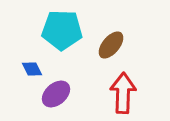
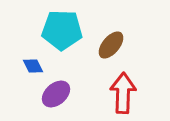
blue diamond: moved 1 px right, 3 px up
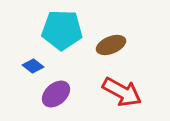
brown ellipse: rotated 28 degrees clockwise
blue diamond: rotated 25 degrees counterclockwise
red arrow: moved 1 px left, 1 px up; rotated 117 degrees clockwise
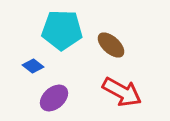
brown ellipse: rotated 64 degrees clockwise
purple ellipse: moved 2 px left, 4 px down
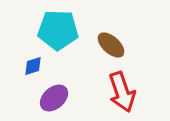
cyan pentagon: moved 4 px left
blue diamond: rotated 55 degrees counterclockwise
red arrow: rotated 42 degrees clockwise
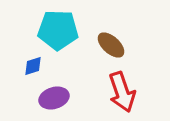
purple ellipse: rotated 24 degrees clockwise
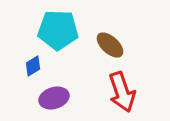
brown ellipse: moved 1 px left
blue diamond: rotated 15 degrees counterclockwise
